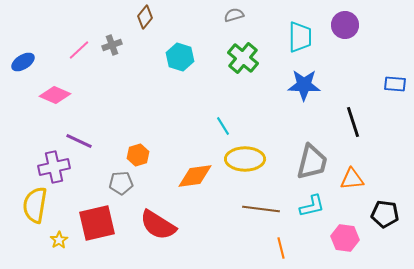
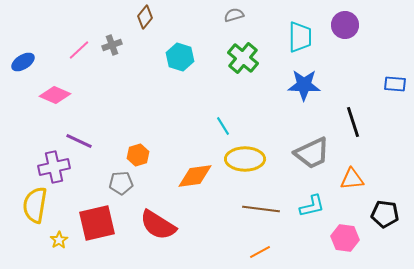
gray trapezoid: moved 9 px up; rotated 51 degrees clockwise
orange line: moved 21 px left, 4 px down; rotated 75 degrees clockwise
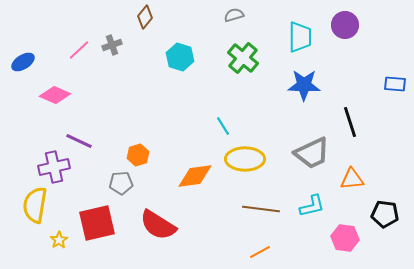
black line: moved 3 px left
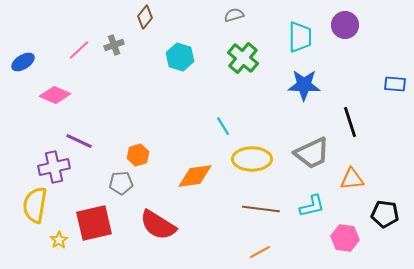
gray cross: moved 2 px right
yellow ellipse: moved 7 px right
red square: moved 3 px left
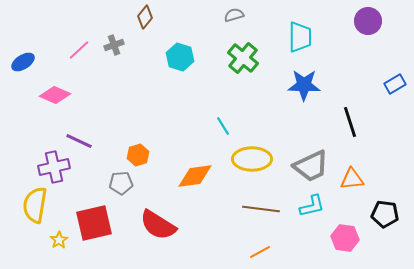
purple circle: moved 23 px right, 4 px up
blue rectangle: rotated 35 degrees counterclockwise
gray trapezoid: moved 1 px left, 13 px down
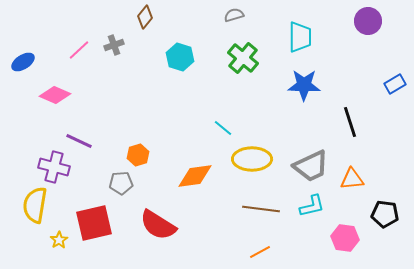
cyan line: moved 2 px down; rotated 18 degrees counterclockwise
purple cross: rotated 28 degrees clockwise
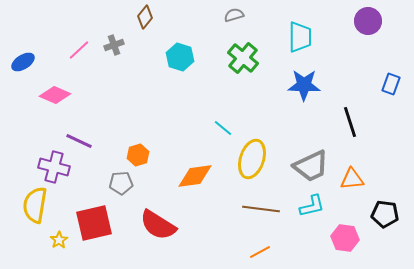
blue rectangle: moved 4 px left; rotated 40 degrees counterclockwise
yellow ellipse: rotated 72 degrees counterclockwise
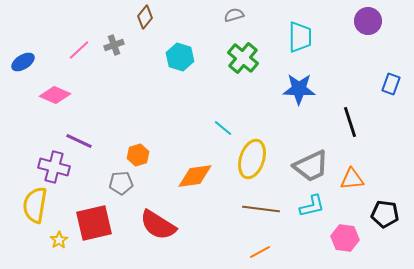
blue star: moved 5 px left, 4 px down
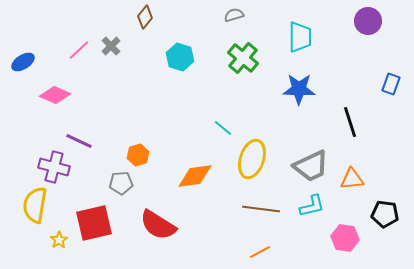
gray cross: moved 3 px left, 1 px down; rotated 24 degrees counterclockwise
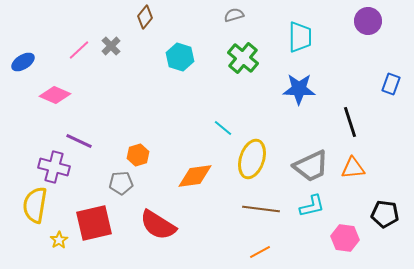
orange triangle: moved 1 px right, 11 px up
